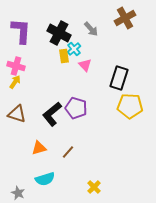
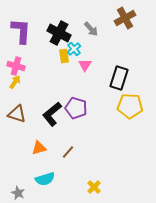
pink triangle: rotated 16 degrees clockwise
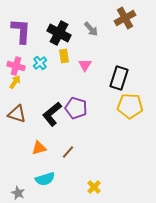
cyan cross: moved 34 px left, 14 px down
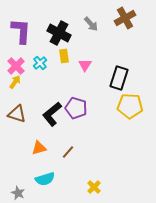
gray arrow: moved 5 px up
pink cross: rotated 30 degrees clockwise
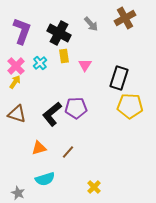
purple L-shape: moved 1 px right; rotated 16 degrees clockwise
purple pentagon: rotated 20 degrees counterclockwise
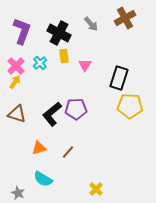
purple pentagon: moved 1 px down
cyan semicircle: moved 2 px left; rotated 48 degrees clockwise
yellow cross: moved 2 px right, 2 px down
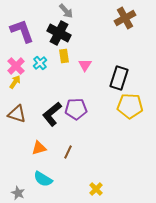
gray arrow: moved 25 px left, 13 px up
purple L-shape: rotated 40 degrees counterclockwise
brown line: rotated 16 degrees counterclockwise
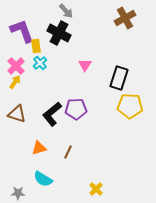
yellow rectangle: moved 28 px left, 10 px up
gray star: rotated 24 degrees counterclockwise
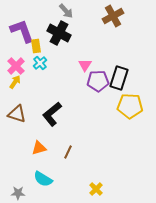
brown cross: moved 12 px left, 2 px up
purple pentagon: moved 22 px right, 28 px up
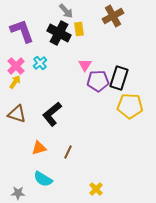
yellow rectangle: moved 43 px right, 17 px up
